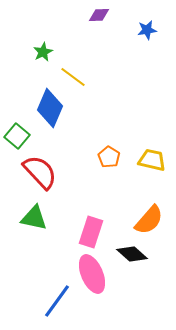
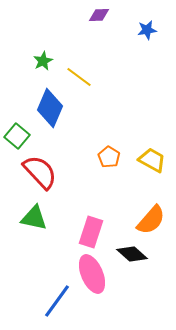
green star: moved 9 px down
yellow line: moved 6 px right
yellow trapezoid: rotated 16 degrees clockwise
orange semicircle: moved 2 px right
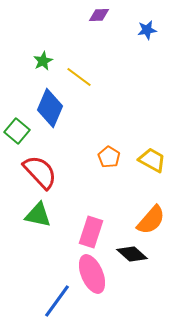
green square: moved 5 px up
green triangle: moved 4 px right, 3 px up
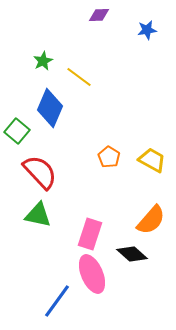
pink rectangle: moved 1 px left, 2 px down
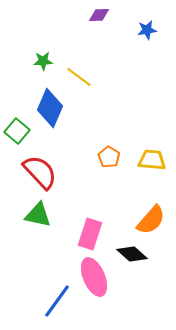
green star: rotated 24 degrees clockwise
yellow trapezoid: rotated 24 degrees counterclockwise
pink ellipse: moved 2 px right, 3 px down
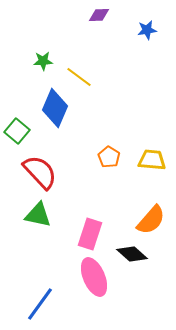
blue diamond: moved 5 px right
blue line: moved 17 px left, 3 px down
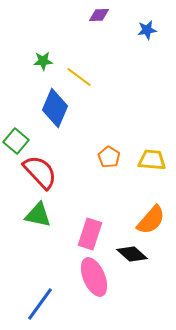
green square: moved 1 px left, 10 px down
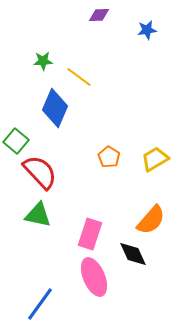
yellow trapezoid: moved 3 px right, 1 px up; rotated 36 degrees counterclockwise
black diamond: moved 1 px right; rotated 24 degrees clockwise
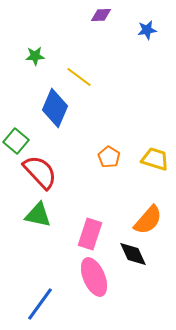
purple diamond: moved 2 px right
green star: moved 8 px left, 5 px up
yellow trapezoid: rotated 48 degrees clockwise
orange semicircle: moved 3 px left
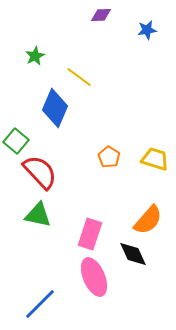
green star: rotated 24 degrees counterclockwise
blue line: rotated 9 degrees clockwise
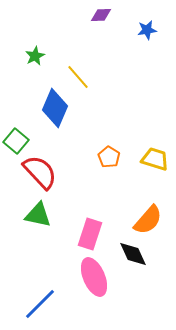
yellow line: moved 1 px left; rotated 12 degrees clockwise
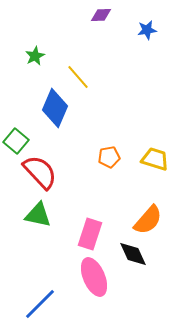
orange pentagon: rotated 30 degrees clockwise
